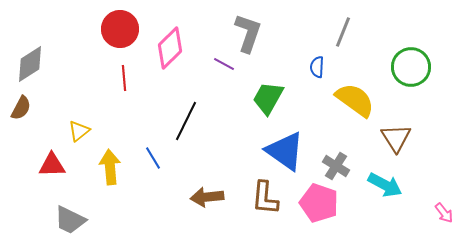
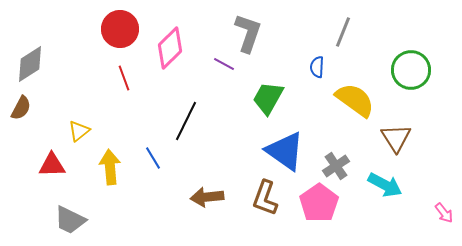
green circle: moved 3 px down
red line: rotated 15 degrees counterclockwise
gray cross: rotated 24 degrees clockwise
brown L-shape: rotated 15 degrees clockwise
pink pentagon: rotated 18 degrees clockwise
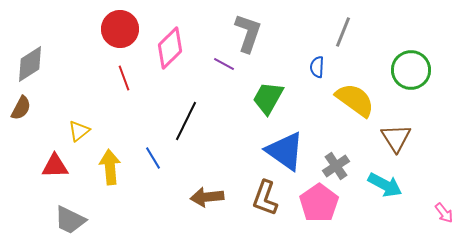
red triangle: moved 3 px right, 1 px down
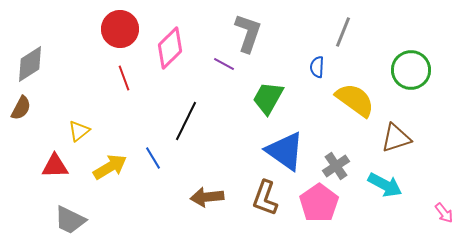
brown triangle: rotated 44 degrees clockwise
yellow arrow: rotated 64 degrees clockwise
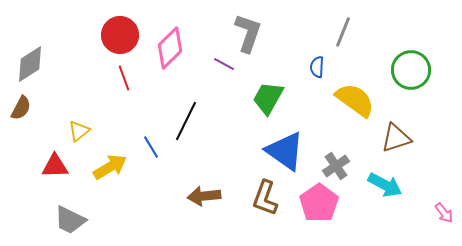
red circle: moved 6 px down
blue line: moved 2 px left, 11 px up
brown arrow: moved 3 px left, 1 px up
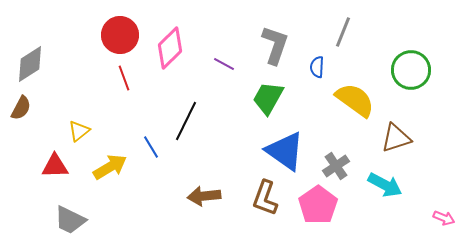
gray L-shape: moved 27 px right, 12 px down
pink pentagon: moved 1 px left, 2 px down
pink arrow: moved 5 px down; rotated 30 degrees counterclockwise
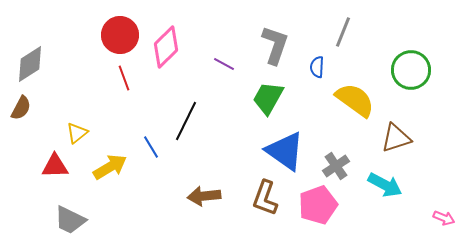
pink diamond: moved 4 px left, 1 px up
yellow triangle: moved 2 px left, 2 px down
pink pentagon: rotated 15 degrees clockwise
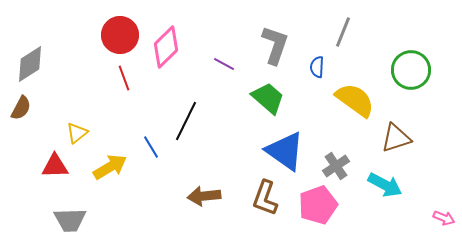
green trapezoid: rotated 102 degrees clockwise
gray trapezoid: rotated 28 degrees counterclockwise
